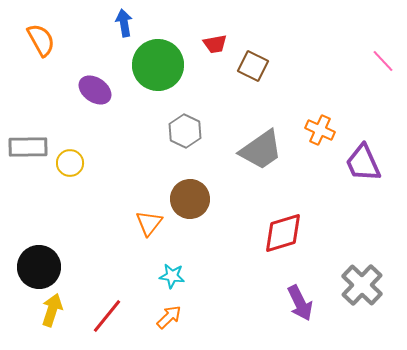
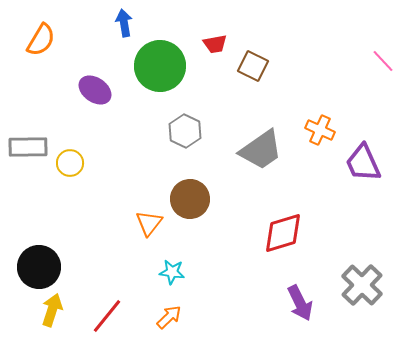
orange semicircle: rotated 60 degrees clockwise
green circle: moved 2 px right, 1 px down
cyan star: moved 4 px up
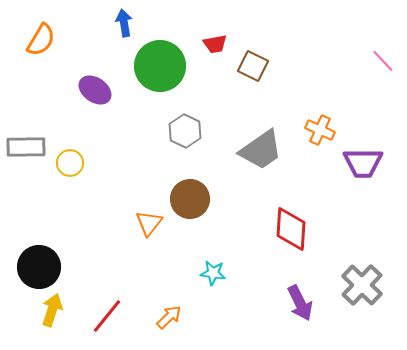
gray rectangle: moved 2 px left
purple trapezoid: rotated 66 degrees counterclockwise
red diamond: moved 8 px right, 4 px up; rotated 69 degrees counterclockwise
cyan star: moved 41 px right, 1 px down
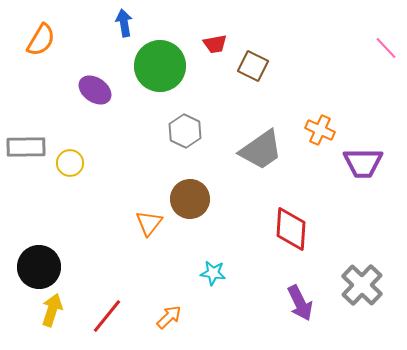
pink line: moved 3 px right, 13 px up
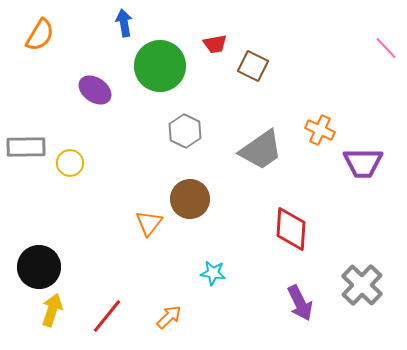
orange semicircle: moved 1 px left, 5 px up
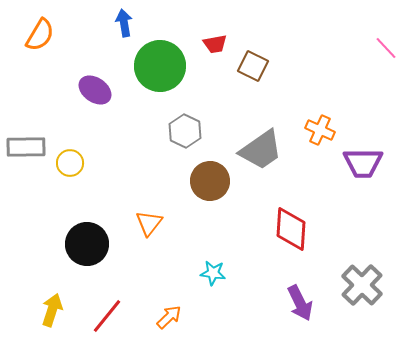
brown circle: moved 20 px right, 18 px up
black circle: moved 48 px right, 23 px up
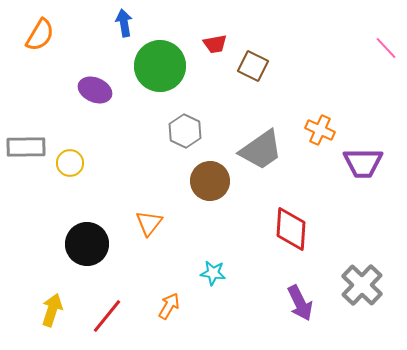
purple ellipse: rotated 12 degrees counterclockwise
orange arrow: moved 11 px up; rotated 16 degrees counterclockwise
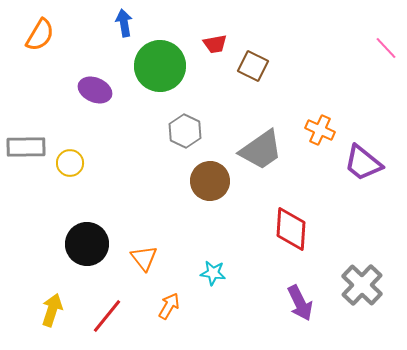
purple trapezoid: rotated 39 degrees clockwise
orange triangle: moved 5 px left, 35 px down; rotated 16 degrees counterclockwise
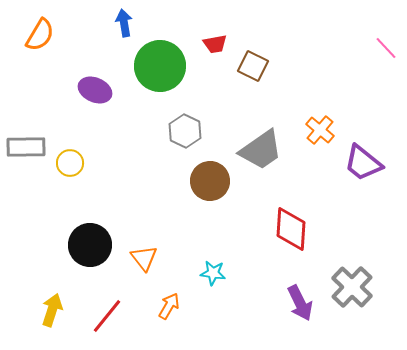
orange cross: rotated 16 degrees clockwise
black circle: moved 3 px right, 1 px down
gray cross: moved 10 px left, 2 px down
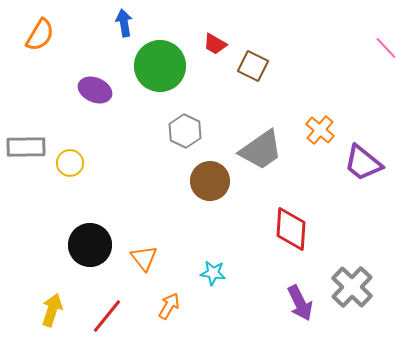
red trapezoid: rotated 40 degrees clockwise
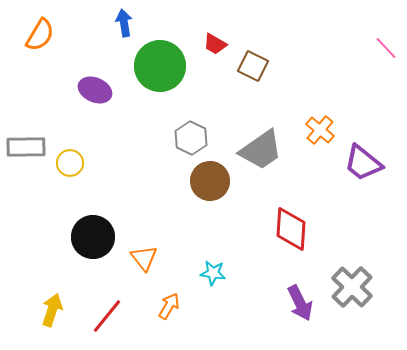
gray hexagon: moved 6 px right, 7 px down
black circle: moved 3 px right, 8 px up
